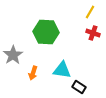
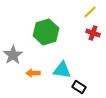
yellow line: rotated 16 degrees clockwise
green hexagon: rotated 20 degrees counterclockwise
orange arrow: rotated 72 degrees clockwise
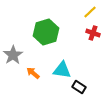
orange arrow: rotated 40 degrees clockwise
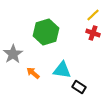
yellow line: moved 3 px right, 3 px down
gray star: moved 1 px up
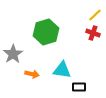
yellow line: moved 2 px right
orange arrow: moved 1 px left, 1 px down; rotated 152 degrees clockwise
black rectangle: rotated 32 degrees counterclockwise
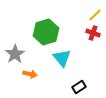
gray star: moved 2 px right
cyan triangle: moved 12 px up; rotated 42 degrees clockwise
orange arrow: moved 2 px left
black rectangle: rotated 32 degrees counterclockwise
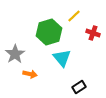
yellow line: moved 21 px left, 1 px down
green hexagon: moved 3 px right
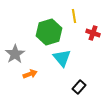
yellow line: rotated 56 degrees counterclockwise
orange arrow: rotated 32 degrees counterclockwise
black rectangle: rotated 16 degrees counterclockwise
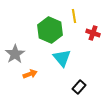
green hexagon: moved 1 px right, 2 px up; rotated 20 degrees counterclockwise
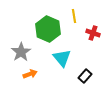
green hexagon: moved 2 px left, 1 px up
gray star: moved 6 px right, 2 px up
black rectangle: moved 6 px right, 11 px up
